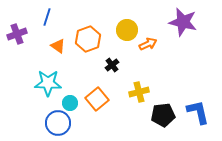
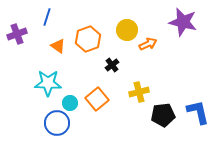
blue circle: moved 1 px left
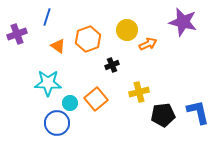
black cross: rotated 16 degrees clockwise
orange square: moved 1 px left
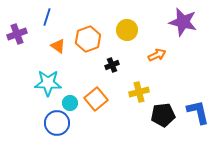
orange arrow: moved 9 px right, 11 px down
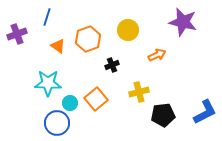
yellow circle: moved 1 px right
blue L-shape: moved 7 px right; rotated 76 degrees clockwise
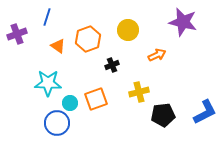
orange square: rotated 20 degrees clockwise
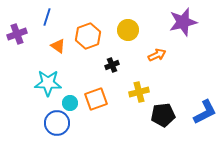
purple star: rotated 28 degrees counterclockwise
orange hexagon: moved 3 px up
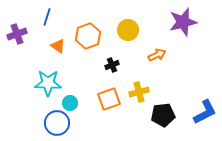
orange square: moved 13 px right
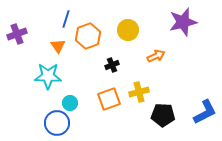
blue line: moved 19 px right, 2 px down
orange triangle: rotated 21 degrees clockwise
orange arrow: moved 1 px left, 1 px down
cyan star: moved 7 px up
black pentagon: rotated 10 degrees clockwise
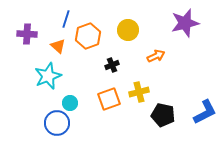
purple star: moved 2 px right, 1 px down
purple cross: moved 10 px right; rotated 24 degrees clockwise
orange triangle: rotated 14 degrees counterclockwise
cyan star: rotated 24 degrees counterclockwise
black pentagon: rotated 10 degrees clockwise
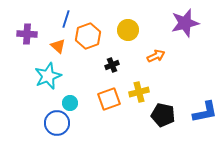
blue L-shape: rotated 16 degrees clockwise
